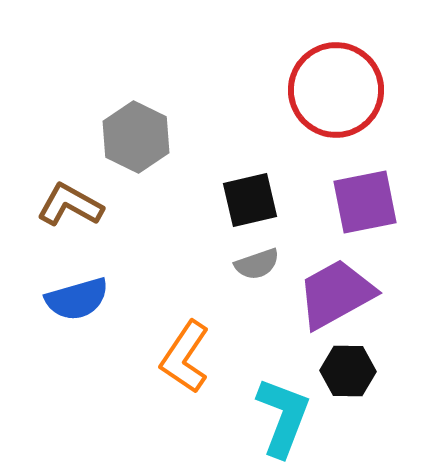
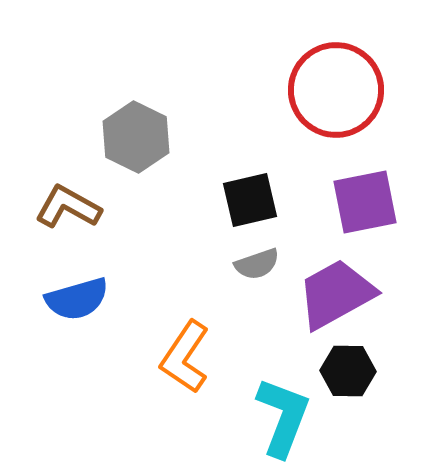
brown L-shape: moved 2 px left, 2 px down
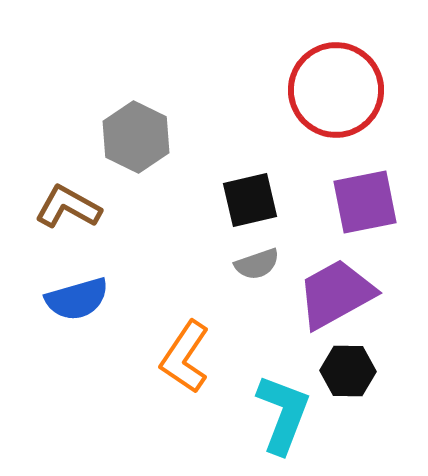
cyan L-shape: moved 3 px up
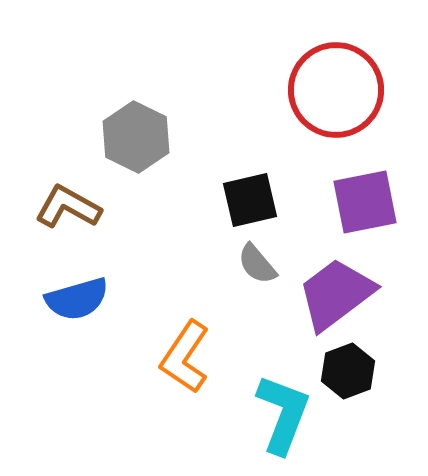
gray semicircle: rotated 69 degrees clockwise
purple trapezoid: rotated 8 degrees counterclockwise
black hexagon: rotated 22 degrees counterclockwise
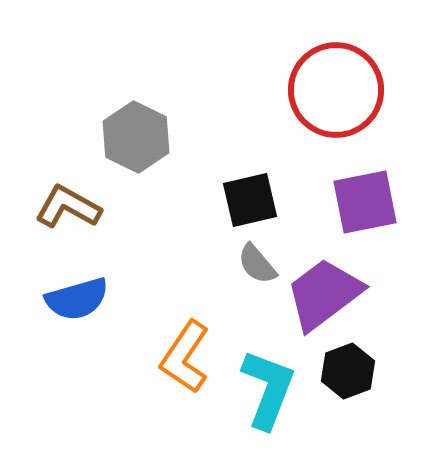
purple trapezoid: moved 12 px left
cyan L-shape: moved 15 px left, 25 px up
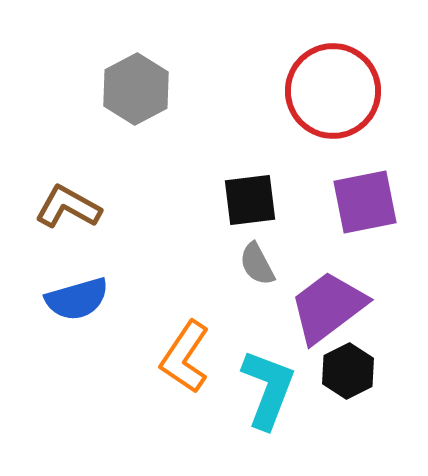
red circle: moved 3 px left, 1 px down
gray hexagon: moved 48 px up; rotated 6 degrees clockwise
black square: rotated 6 degrees clockwise
gray semicircle: rotated 12 degrees clockwise
purple trapezoid: moved 4 px right, 13 px down
black hexagon: rotated 6 degrees counterclockwise
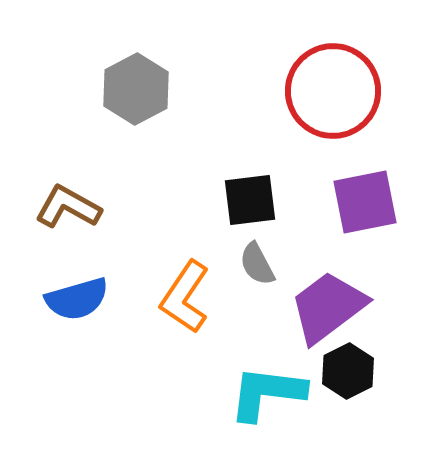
orange L-shape: moved 60 px up
cyan L-shape: moved 1 px left, 4 px down; rotated 104 degrees counterclockwise
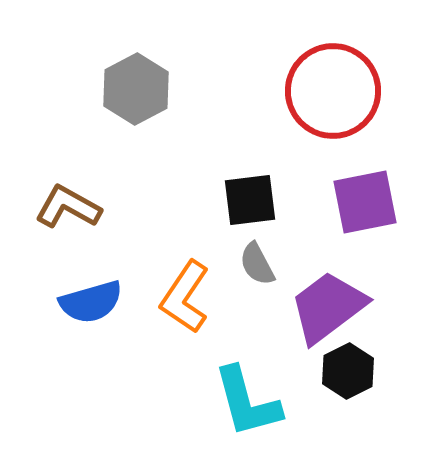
blue semicircle: moved 14 px right, 3 px down
cyan L-shape: moved 20 px left, 9 px down; rotated 112 degrees counterclockwise
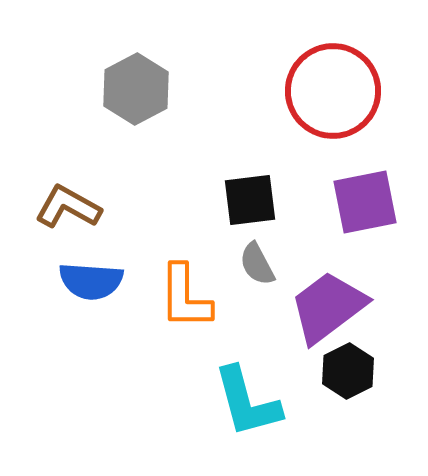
orange L-shape: rotated 34 degrees counterclockwise
blue semicircle: moved 21 px up; rotated 20 degrees clockwise
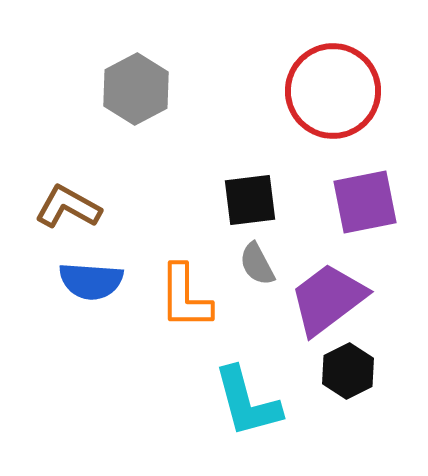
purple trapezoid: moved 8 px up
